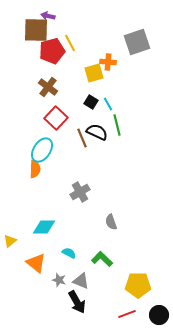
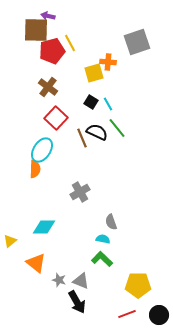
green line: moved 3 px down; rotated 25 degrees counterclockwise
cyan semicircle: moved 34 px right, 14 px up; rotated 16 degrees counterclockwise
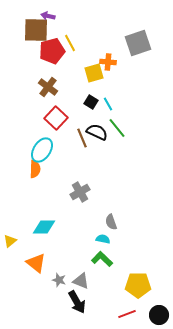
gray square: moved 1 px right, 1 px down
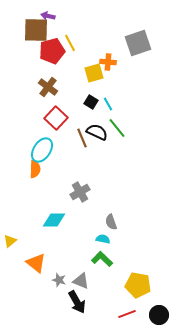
cyan diamond: moved 10 px right, 7 px up
yellow pentagon: rotated 10 degrees clockwise
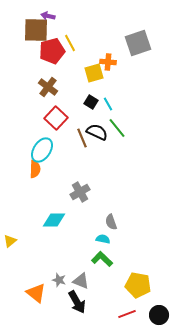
orange triangle: moved 30 px down
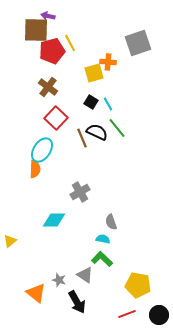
gray triangle: moved 4 px right, 6 px up; rotated 12 degrees clockwise
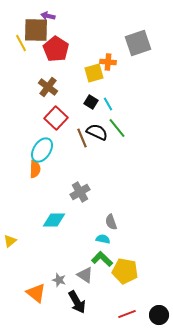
yellow line: moved 49 px left
red pentagon: moved 4 px right, 2 px up; rotated 25 degrees counterclockwise
yellow pentagon: moved 13 px left, 14 px up
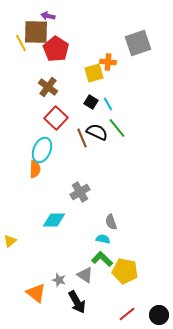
brown square: moved 2 px down
cyan ellipse: rotated 10 degrees counterclockwise
red line: rotated 18 degrees counterclockwise
